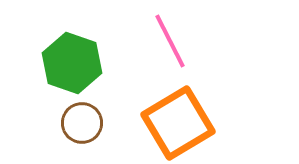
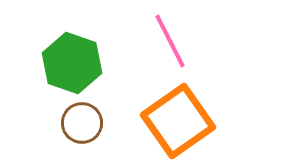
orange square: moved 2 px up; rotated 4 degrees counterclockwise
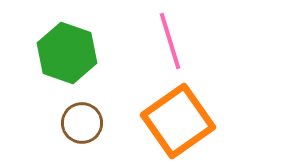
pink line: rotated 10 degrees clockwise
green hexagon: moved 5 px left, 10 px up
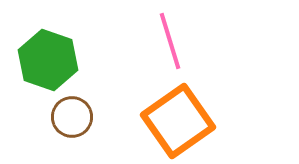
green hexagon: moved 19 px left, 7 px down
brown circle: moved 10 px left, 6 px up
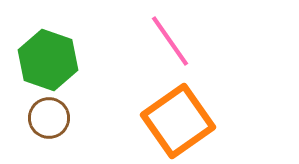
pink line: rotated 18 degrees counterclockwise
brown circle: moved 23 px left, 1 px down
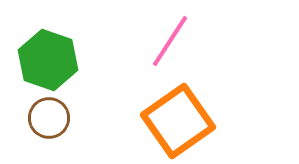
pink line: rotated 68 degrees clockwise
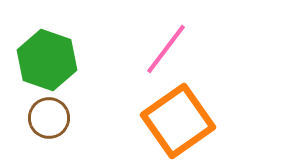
pink line: moved 4 px left, 8 px down; rotated 4 degrees clockwise
green hexagon: moved 1 px left
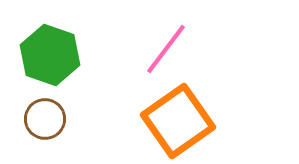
green hexagon: moved 3 px right, 5 px up
brown circle: moved 4 px left, 1 px down
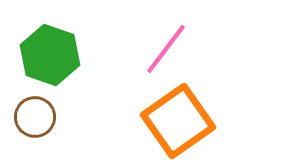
brown circle: moved 10 px left, 2 px up
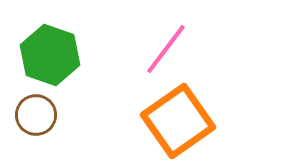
brown circle: moved 1 px right, 2 px up
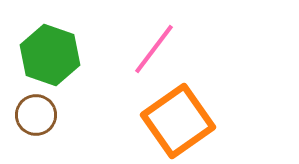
pink line: moved 12 px left
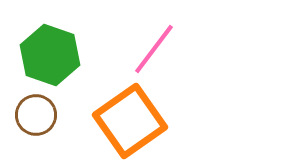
orange square: moved 48 px left
